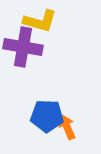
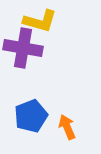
purple cross: moved 1 px down
blue pentagon: moved 16 px left; rotated 24 degrees counterclockwise
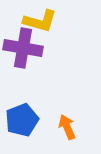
blue pentagon: moved 9 px left, 4 px down
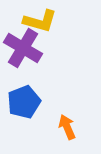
purple cross: rotated 21 degrees clockwise
blue pentagon: moved 2 px right, 18 px up
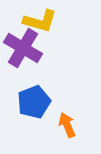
blue pentagon: moved 10 px right
orange arrow: moved 2 px up
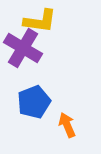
yellow L-shape: rotated 8 degrees counterclockwise
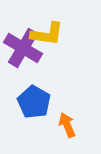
yellow L-shape: moved 7 px right, 13 px down
blue pentagon: rotated 20 degrees counterclockwise
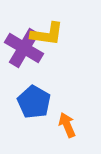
purple cross: moved 1 px right
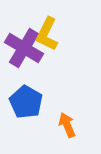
yellow L-shape: rotated 108 degrees clockwise
blue pentagon: moved 8 px left
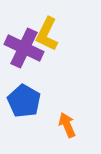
purple cross: rotated 6 degrees counterclockwise
blue pentagon: moved 2 px left, 1 px up
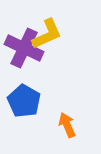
yellow L-shape: rotated 140 degrees counterclockwise
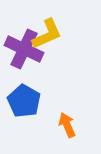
purple cross: moved 1 px down
